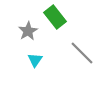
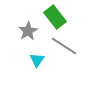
gray line: moved 18 px left, 7 px up; rotated 12 degrees counterclockwise
cyan triangle: moved 2 px right
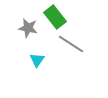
gray star: moved 3 px up; rotated 30 degrees counterclockwise
gray line: moved 7 px right, 2 px up
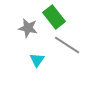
green rectangle: moved 1 px left
gray line: moved 4 px left, 1 px down
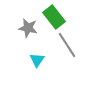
gray line: rotated 24 degrees clockwise
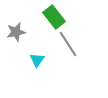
gray star: moved 12 px left, 4 px down; rotated 24 degrees counterclockwise
gray line: moved 1 px right, 1 px up
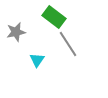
green rectangle: rotated 15 degrees counterclockwise
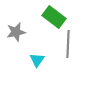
gray line: rotated 36 degrees clockwise
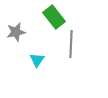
green rectangle: rotated 15 degrees clockwise
gray line: moved 3 px right
